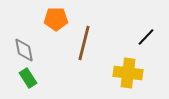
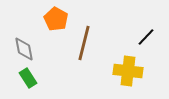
orange pentagon: rotated 30 degrees clockwise
gray diamond: moved 1 px up
yellow cross: moved 2 px up
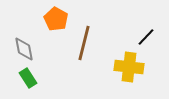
yellow cross: moved 1 px right, 4 px up
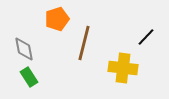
orange pentagon: moved 1 px right; rotated 25 degrees clockwise
yellow cross: moved 6 px left, 1 px down
green rectangle: moved 1 px right, 1 px up
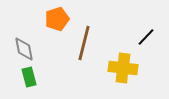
green rectangle: rotated 18 degrees clockwise
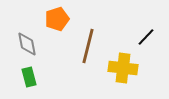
brown line: moved 4 px right, 3 px down
gray diamond: moved 3 px right, 5 px up
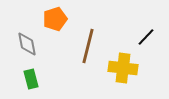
orange pentagon: moved 2 px left
green rectangle: moved 2 px right, 2 px down
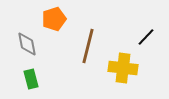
orange pentagon: moved 1 px left
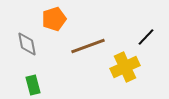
brown line: rotated 56 degrees clockwise
yellow cross: moved 2 px right, 1 px up; rotated 32 degrees counterclockwise
green rectangle: moved 2 px right, 6 px down
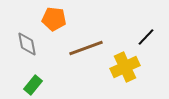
orange pentagon: rotated 25 degrees clockwise
brown line: moved 2 px left, 2 px down
green rectangle: rotated 54 degrees clockwise
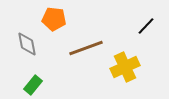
black line: moved 11 px up
